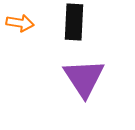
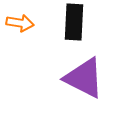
purple triangle: rotated 30 degrees counterclockwise
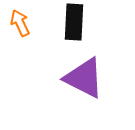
orange arrow: rotated 124 degrees counterclockwise
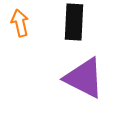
orange arrow: rotated 12 degrees clockwise
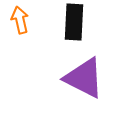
orange arrow: moved 3 px up
